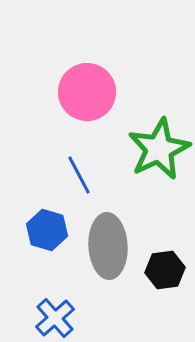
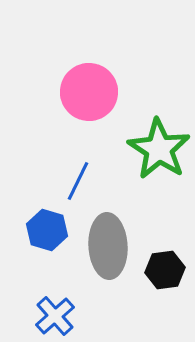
pink circle: moved 2 px right
green star: rotated 14 degrees counterclockwise
blue line: moved 1 px left, 6 px down; rotated 54 degrees clockwise
blue cross: moved 2 px up
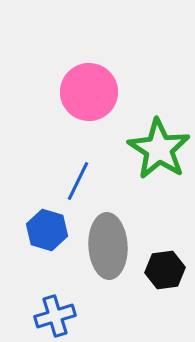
blue cross: rotated 24 degrees clockwise
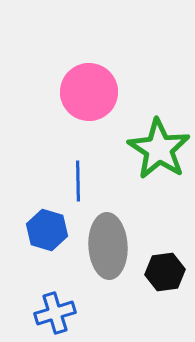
blue line: rotated 27 degrees counterclockwise
black hexagon: moved 2 px down
blue cross: moved 3 px up
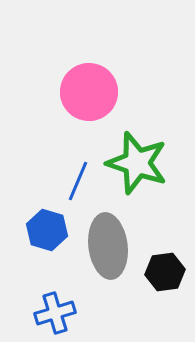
green star: moved 22 px left, 14 px down; rotated 14 degrees counterclockwise
blue line: rotated 24 degrees clockwise
gray ellipse: rotated 4 degrees counterclockwise
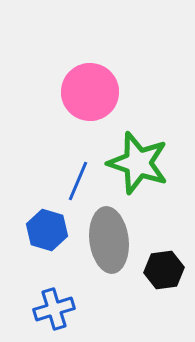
pink circle: moved 1 px right
green star: moved 1 px right
gray ellipse: moved 1 px right, 6 px up
black hexagon: moved 1 px left, 2 px up
blue cross: moved 1 px left, 4 px up
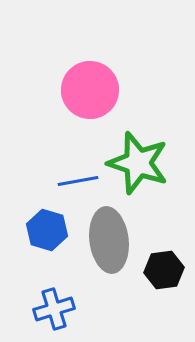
pink circle: moved 2 px up
blue line: rotated 57 degrees clockwise
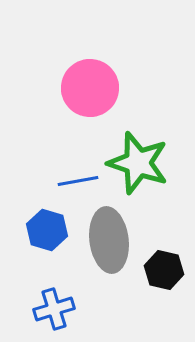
pink circle: moved 2 px up
black hexagon: rotated 21 degrees clockwise
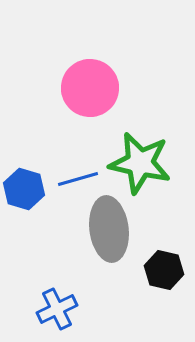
green star: moved 2 px right; rotated 6 degrees counterclockwise
blue line: moved 2 px up; rotated 6 degrees counterclockwise
blue hexagon: moved 23 px left, 41 px up
gray ellipse: moved 11 px up
blue cross: moved 3 px right; rotated 9 degrees counterclockwise
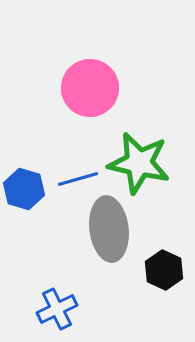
green star: moved 1 px left
black hexagon: rotated 12 degrees clockwise
